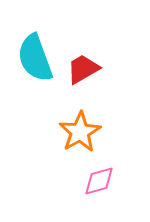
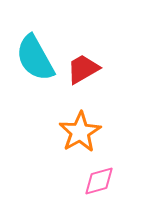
cyan semicircle: rotated 9 degrees counterclockwise
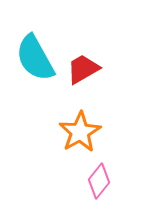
pink diamond: rotated 36 degrees counterclockwise
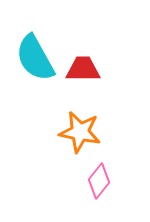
red trapezoid: rotated 30 degrees clockwise
orange star: rotated 30 degrees counterclockwise
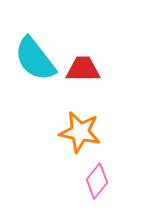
cyan semicircle: moved 1 px down; rotated 9 degrees counterclockwise
pink diamond: moved 2 px left
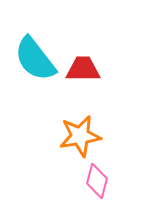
orange star: moved 4 px down; rotated 21 degrees counterclockwise
pink diamond: rotated 24 degrees counterclockwise
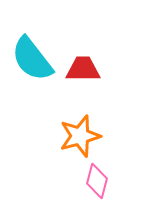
cyan semicircle: moved 3 px left
orange star: rotated 6 degrees counterclockwise
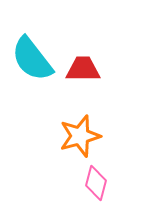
pink diamond: moved 1 px left, 2 px down
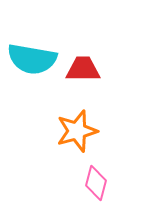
cyan semicircle: rotated 42 degrees counterclockwise
orange star: moved 3 px left, 5 px up
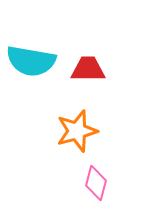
cyan semicircle: moved 1 px left, 2 px down
red trapezoid: moved 5 px right
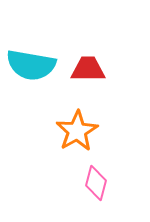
cyan semicircle: moved 4 px down
orange star: rotated 15 degrees counterclockwise
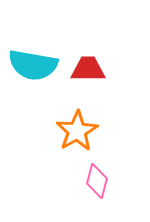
cyan semicircle: moved 2 px right
pink diamond: moved 1 px right, 2 px up
